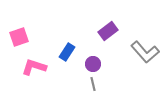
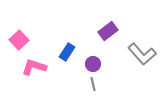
pink square: moved 3 px down; rotated 24 degrees counterclockwise
gray L-shape: moved 3 px left, 2 px down
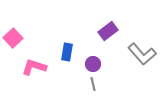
pink square: moved 6 px left, 2 px up
blue rectangle: rotated 24 degrees counterclockwise
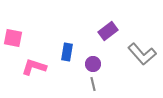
pink square: rotated 36 degrees counterclockwise
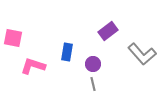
pink L-shape: moved 1 px left, 1 px up
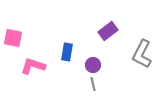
gray L-shape: rotated 68 degrees clockwise
purple circle: moved 1 px down
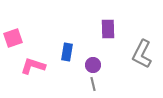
purple rectangle: moved 2 px up; rotated 54 degrees counterclockwise
pink square: rotated 30 degrees counterclockwise
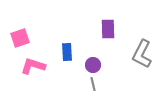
pink square: moved 7 px right
blue rectangle: rotated 12 degrees counterclockwise
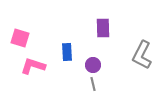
purple rectangle: moved 5 px left, 1 px up
pink square: rotated 36 degrees clockwise
gray L-shape: moved 1 px down
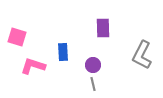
pink square: moved 3 px left, 1 px up
blue rectangle: moved 4 px left
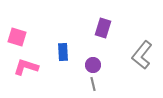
purple rectangle: rotated 18 degrees clockwise
gray L-shape: rotated 12 degrees clockwise
pink L-shape: moved 7 px left, 1 px down
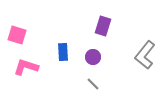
purple rectangle: moved 2 px up
pink square: moved 2 px up
gray L-shape: moved 3 px right
purple circle: moved 8 px up
gray line: rotated 32 degrees counterclockwise
